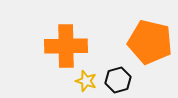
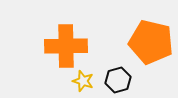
orange pentagon: moved 1 px right
yellow star: moved 3 px left
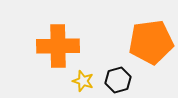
orange pentagon: rotated 21 degrees counterclockwise
orange cross: moved 8 px left
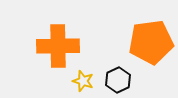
black hexagon: rotated 10 degrees counterclockwise
